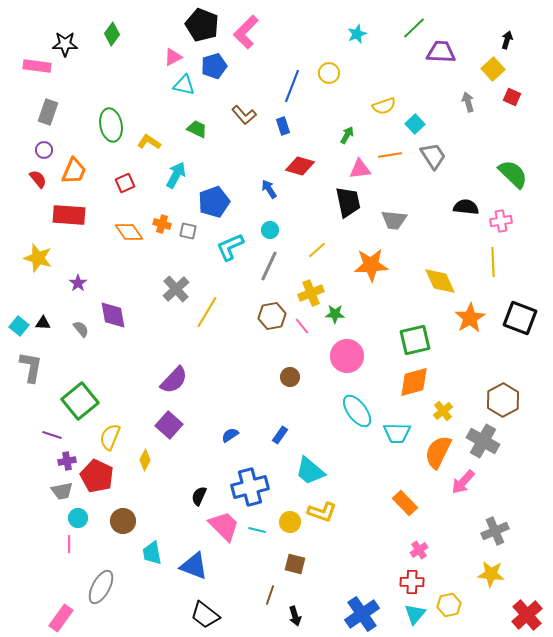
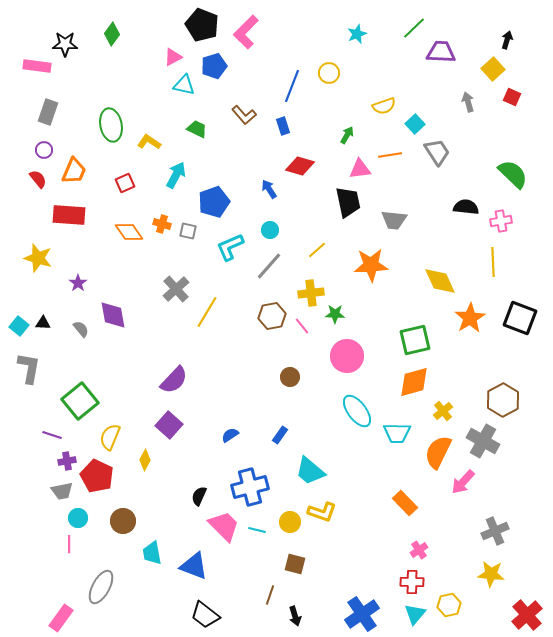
gray trapezoid at (433, 156): moved 4 px right, 4 px up
gray line at (269, 266): rotated 16 degrees clockwise
yellow cross at (311, 293): rotated 15 degrees clockwise
gray L-shape at (31, 367): moved 2 px left, 1 px down
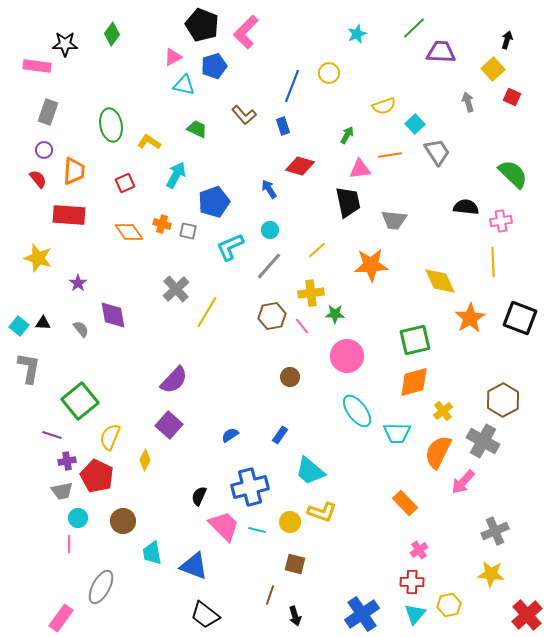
orange trapezoid at (74, 171): rotated 20 degrees counterclockwise
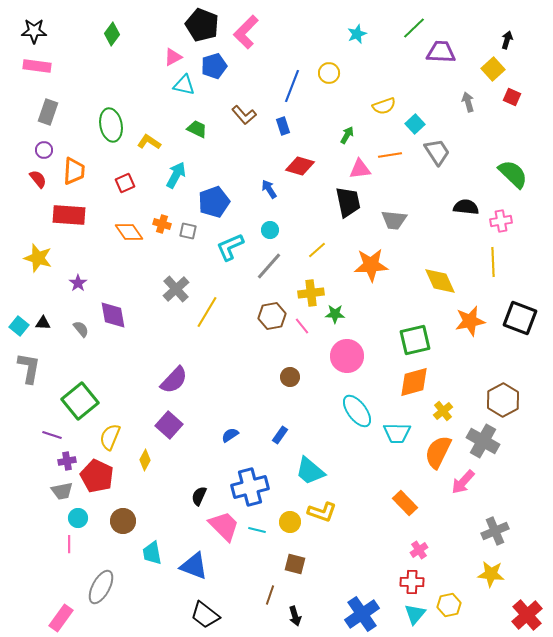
black star at (65, 44): moved 31 px left, 13 px up
orange star at (470, 318): moved 3 px down; rotated 20 degrees clockwise
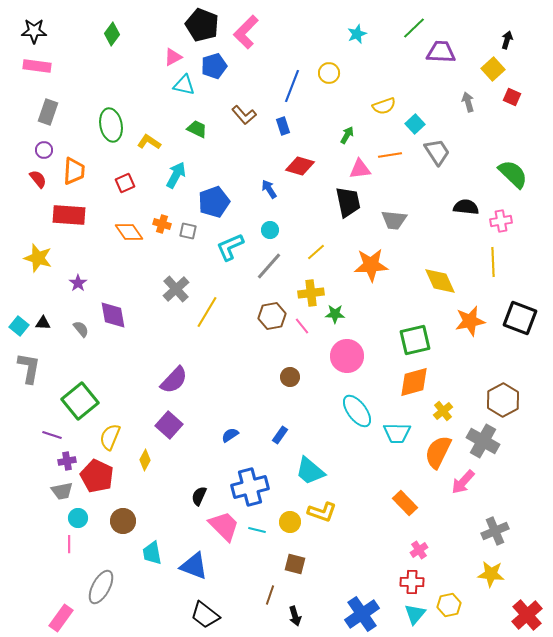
yellow line at (317, 250): moved 1 px left, 2 px down
